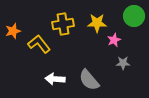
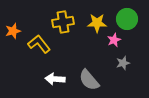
green circle: moved 7 px left, 3 px down
yellow cross: moved 2 px up
gray star: rotated 16 degrees counterclockwise
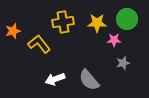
pink star: rotated 24 degrees clockwise
white arrow: rotated 24 degrees counterclockwise
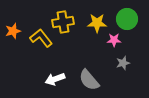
yellow L-shape: moved 2 px right, 6 px up
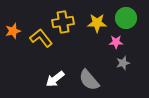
green circle: moved 1 px left, 1 px up
pink star: moved 2 px right, 2 px down
white arrow: rotated 18 degrees counterclockwise
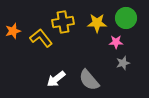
white arrow: moved 1 px right
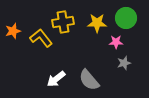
gray star: moved 1 px right
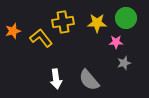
white arrow: rotated 60 degrees counterclockwise
